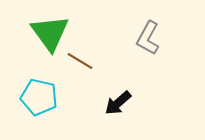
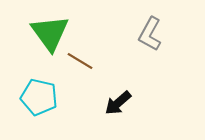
gray L-shape: moved 2 px right, 4 px up
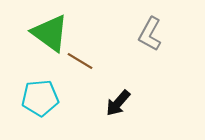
green triangle: rotated 18 degrees counterclockwise
cyan pentagon: moved 1 px right, 1 px down; rotated 18 degrees counterclockwise
black arrow: rotated 8 degrees counterclockwise
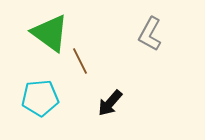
brown line: rotated 32 degrees clockwise
black arrow: moved 8 px left
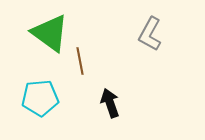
brown line: rotated 16 degrees clockwise
black arrow: rotated 120 degrees clockwise
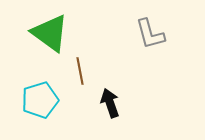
gray L-shape: rotated 44 degrees counterclockwise
brown line: moved 10 px down
cyan pentagon: moved 2 px down; rotated 12 degrees counterclockwise
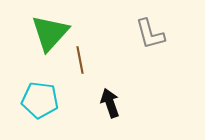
green triangle: rotated 36 degrees clockwise
brown line: moved 11 px up
cyan pentagon: rotated 24 degrees clockwise
